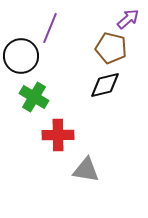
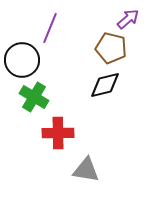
black circle: moved 1 px right, 4 px down
red cross: moved 2 px up
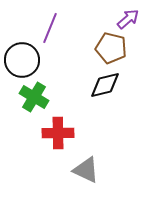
gray triangle: rotated 16 degrees clockwise
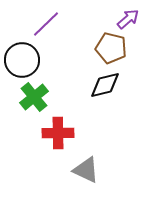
purple line: moved 4 px left, 4 px up; rotated 24 degrees clockwise
green cross: rotated 20 degrees clockwise
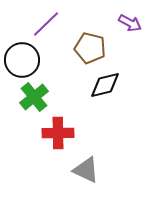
purple arrow: moved 2 px right, 4 px down; rotated 70 degrees clockwise
brown pentagon: moved 21 px left
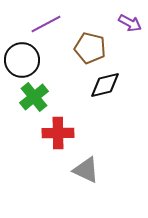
purple line: rotated 16 degrees clockwise
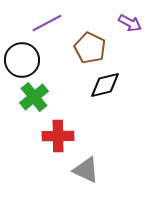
purple line: moved 1 px right, 1 px up
brown pentagon: rotated 12 degrees clockwise
red cross: moved 3 px down
